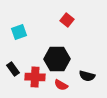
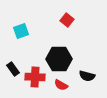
cyan square: moved 2 px right, 1 px up
black hexagon: moved 2 px right
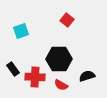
black semicircle: rotated 147 degrees clockwise
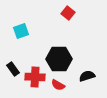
red square: moved 1 px right, 7 px up
red semicircle: moved 3 px left
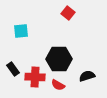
cyan square: rotated 14 degrees clockwise
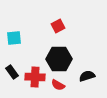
red square: moved 10 px left, 13 px down; rotated 24 degrees clockwise
cyan square: moved 7 px left, 7 px down
black rectangle: moved 1 px left, 3 px down
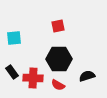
red square: rotated 16 degrees clockwise
red cross: moved 2 px left, 1 px down
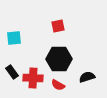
black semicircle: moved 1 px down
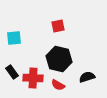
black hexagon: rotated 15 degrees clockwise
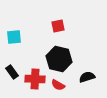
cyan square: moved 1 px up
red cross: moved 2 px right, 1 px down
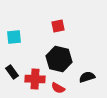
red semicircle: moved 3 px down
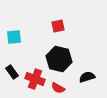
red cross: rotated 18 degrees clockwise
